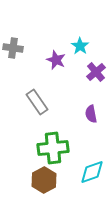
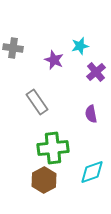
cyan star: rotated 24 degrees clockwise
purple star: moved 2 px left
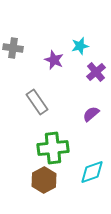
purple semicircle: rotated 60 degrees clockwise
